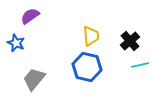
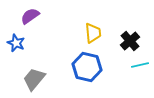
yellow trapezoid: moved 2 px right, 3 px up
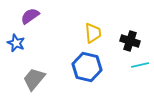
black cross: rotated 30 degrees counterclockwise
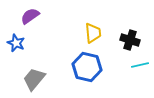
black cross: moved 1 px up
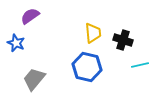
black cross: moved 7 px left
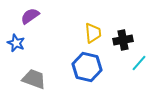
black cross: rotated 30 degrees counterclockwise
cyan line: moved 1 px left, 2 px up; rotated 36 degrees counterclockwise
gray trapezoid: rotated 70 degrees clockwise
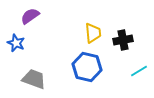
cyan line: moved 8 px down; rotated 18 degrees clockwise
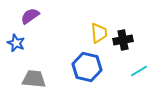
yellow trapezoid: moved 6 px right
gray trapezoid: rotated 15 degrees counterclockwise
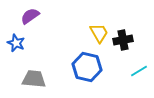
yellow trapezoid: rotated 25 degrees counterclockwise
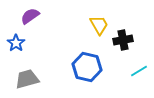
yellow trapezoid: moved 8 px up
blue star: rotated 12 degrees clockwise
gray trapezoid: moved 7 px left; rotated 20 degrees counterclockwise
